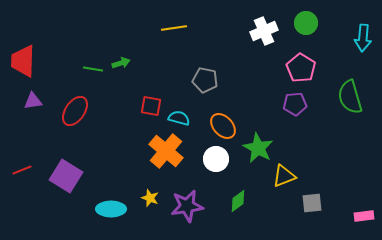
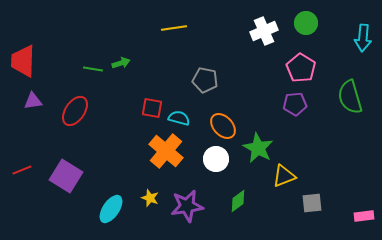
red square: moved 1 px right, 2 px down
cyan ellipse: rotated 56 degrees counterclockwise
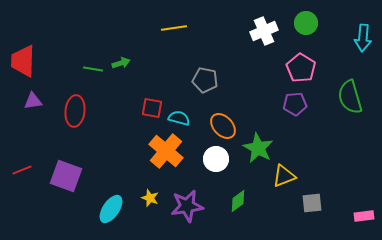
red ellipse: rotated 28 degrees counterclockwise
purple square: rotated 12 degrees counterclockwise
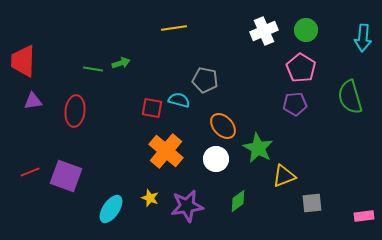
green circle: moved 7 px down
cyan semicircle: moved 18 px up
red line: moved 8 px right, 2 px down
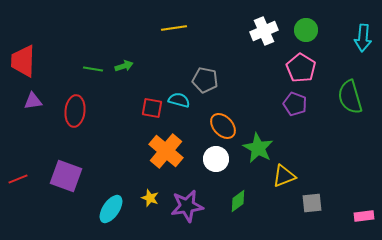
green arrow: moved 3 px right, 3 px down
purple pentagon: rotated 25 degrees clockwise
red line: moved 12 px left, 7 px down
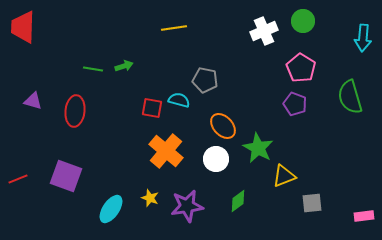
green circle: moved 3 px left, 9 px up
red trapezoid: moved 34 px up
purple triangle: rotated 24 degrees clockwise
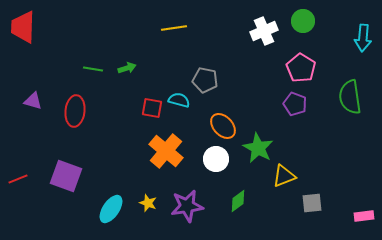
green arrow: moved 3 px right, 2 px down
green semicircle: rotated 8 degrees clockwise
yellow star: moved 2 px left, 5 px down
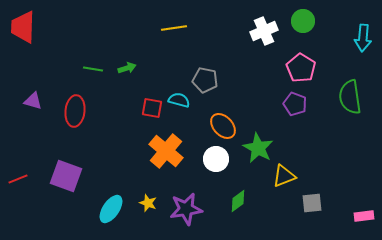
purple star: moved 1 px left, 3 px down
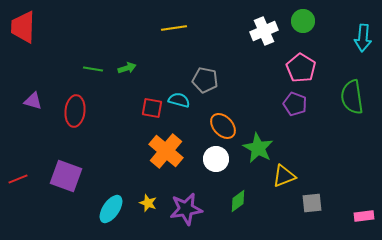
green semicircle: moved 2 px right
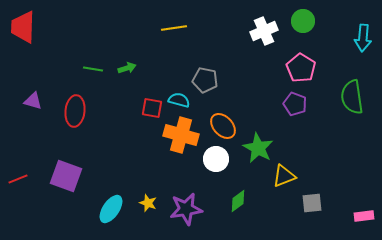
orange cross: moved 15 px right, 16 px up; rotated 24 degrees counterclockwise
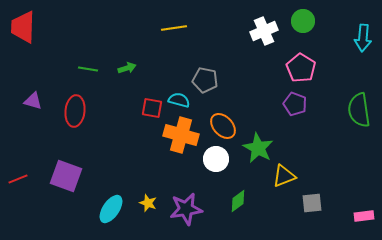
green line: moved 5 px left
green semicircle: moved 7 px right, 13 px down
